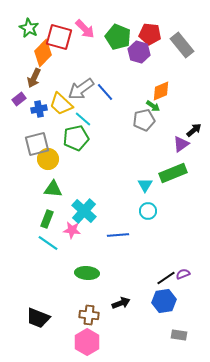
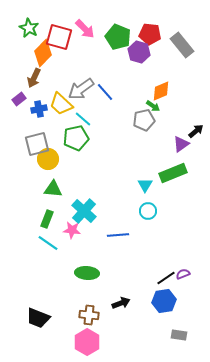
black arrow at (194, 130): moved 2 px right, 1 px down
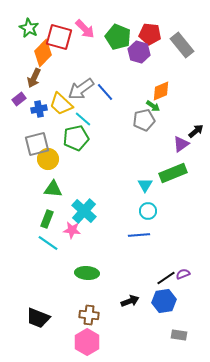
blue line at (118, 235): moved 21 px right
black arrow at (121, 303): moved 9 px right, 2 px up
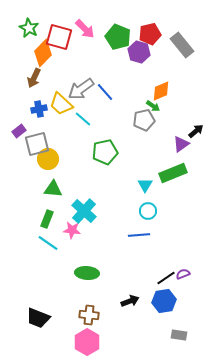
red pentagon at (150, 34): rotated 20 degrees counterclockwise
purple rectangle at (19, 99): moved 32 px down
green pentagon at (76, 138): moved 29 px right, 14 px down
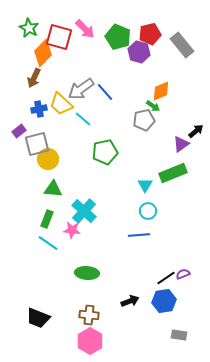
pink hexagon at (87, 342): moved 3 px right, 1 px up
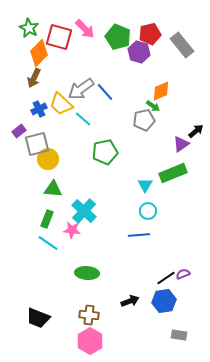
orange diamond at (43, 53): moved 4 px left
blue cross at (39, 109): rotated 14 degrees counterclockwise
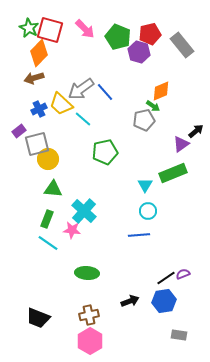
red square at (59, 37): moved 9 px left, 7 px up
brown arrow at (34, 78): rotated 48 degrees clockwise
brown cross at (89, 315): rotated 18 degrees counterclockwise
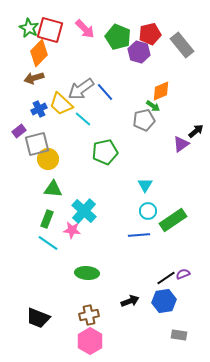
green rectangle at (173, 173): moved 47 px down; rotated 12 degrees counterclockwise
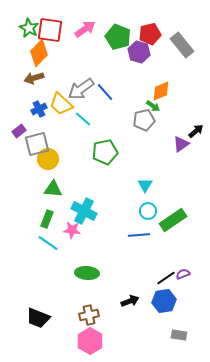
pink arrow at (85, 29): rotated 80 degrees counterclockwise
red square at (50, 30): rotated 8 degrees counterclockwise
cyan cross at (84, 211): rotated 15 degrees counterclockwise
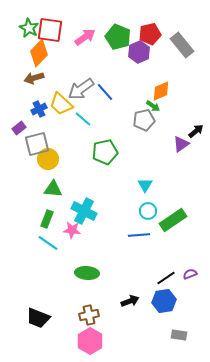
pink arrow at (85, 29): moved 8 px down
purple hexagon at (139, 52): rotated 20 degrees clockwise
purple rectangle at (19, 131): moved 3 px up
purple semicircle at (183, 274): moved 7 px right
